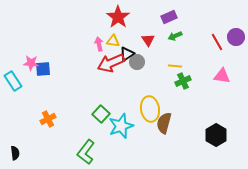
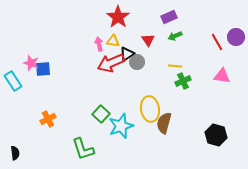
pink star: rotated 14 degrees clockwise
black hexagon: rotated 15 degrees counterclockwise
green L-shape: moved 3 px left, 3 px up; rotated 55 degrees counterclockwise
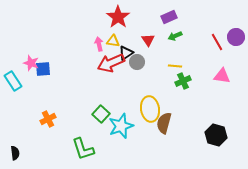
black triangle: moved 1 px left, 1 px up
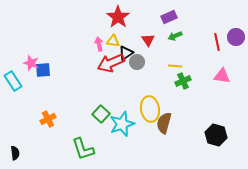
red line: rotated 18 degrees clockwise
blue square: moved 1 px down
cyan star: moved 1 px right, 2 px up
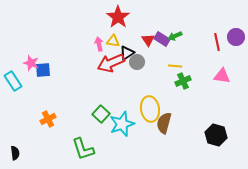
purple rectangle: moved 7 px left, 22 px down; rotated 56 degrees clockwise
black triangle: moved 1 px right
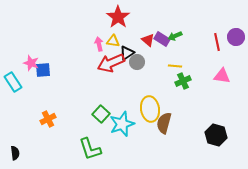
red triangle: rotated 16 degrees counterclockwise
cyan rectangle: moved 1 px down
green L-shape: moved 7 px right
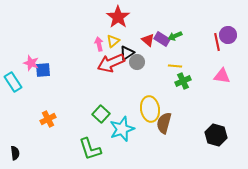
purple circle: moved 8 px left, 2 px up
yellow triangle: rotated 48 degrees counterclockwise
cyan star: moved 5 px down
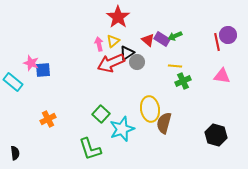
cyan rectangle: rotated 18 degrees counterclockwise
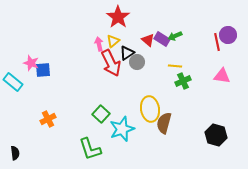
red arrow: rotated 92 degrees counterclockwise
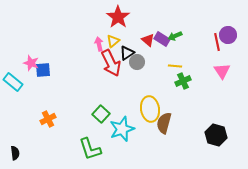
pink triangle: moved 5 px up; rotated 48 degrees clockwise
